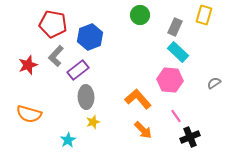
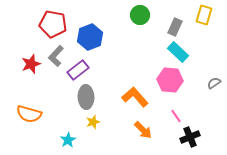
red star: moved 3 px right, 1 px up
orange L-shape: moved 3 px left, 2 px up
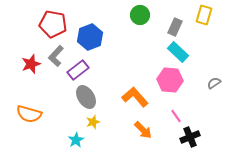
gray ellipse: rotated 30 degrees counterclockwise
cyan star: moved 8 px right
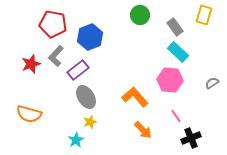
gray rectangle: rotated 60 degrees counterclockwise
gray semicircle: moved 2 px left
yellow star: moved 3 px left
black cross: moved 1 px right, 1 px down
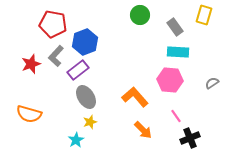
blue hexagon: moved 5 px left, 5 px down
cyan rectangle: rotated 40 degrees counterclockwise
black cross: moved 1 px left
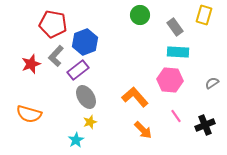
black cross: moved 15 px right, 13 px up
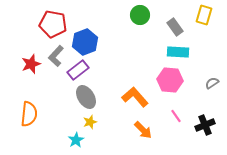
orange semicircle: rotated 100 degrees counterclockwise
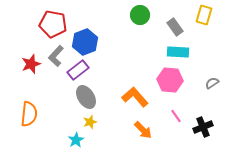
black cross: moved 2 px left, 2 px down
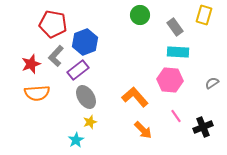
orange semicircle: moved 8 px right, 21 px up; rotated 80 degrees clockwise
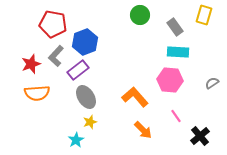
black cross: moved 3 px left, 9 px down; rotated 18 degrees counterclockwise
